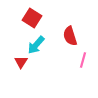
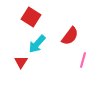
red square: moved 1 px left, 1 px up
red semicircle: rotated 126 degrees counterclockwise
cyan arrow: moved 1 px right, 1 px up
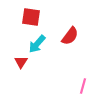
red square: rotated 24 degrees counterclockwise
pink line: moved 26 px down
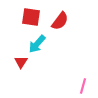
red semicircle: moved 10 px left, 15 px up
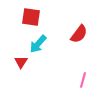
red semicircle: moved 19 px right, 13 px down
cyan arrow: moved 1 px right
pink line: moved 6 px up
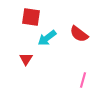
red semicircle: rotated 90 degrees clockwise
cyan arrow: moved 9 px right, 6 px up; rotated 12 degrees clockwise
red triangle: moved 5 px right, 3 px up
